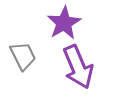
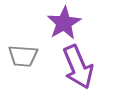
gray trapezoid: rotated 120 degrees clockwise
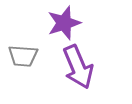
purple star: rotated 12 degrees clockwise
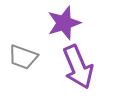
gray trapezoid: moved 1 px down; rotated 16 degrees clockwise
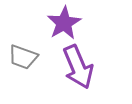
purple star: rotated 12 degrees counterclockwise
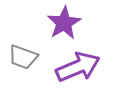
purple arrow: rotated 90 degrees counterclockwise
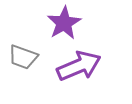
purple arrow: moved 1 px right, 1 px up
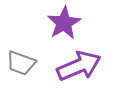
gray trapezoid: moved 2 px left, 6 px down
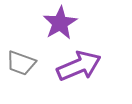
purple star: moved 4 px left
